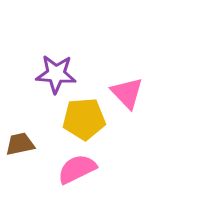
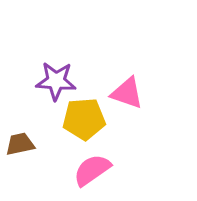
purple star: moved 7 px down
pink triangle: rotated 27 degrees counterclockwise
pink semicircle: moved 15 px right, 1 px down; rotated 9 degrees counterclockwise
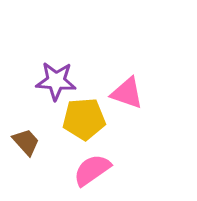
brown trapezoid: moved 6 px right, 2 px up; rotated 60 degrees clockwise
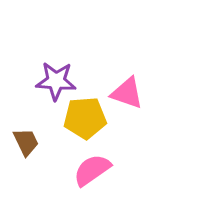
yellow pentagon: moved 1 px right, 1 px up
brown trapezoid: rotated 16 degrees clockwise
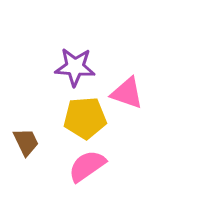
purple star: moved 19 px right, 14 px up
pink semicircle: moved 5 px left, 4 px up
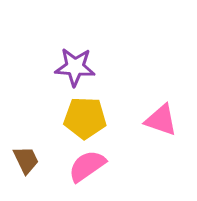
pink triangle: moved 34 px right, 27 px down
yellow pentagon: rotated 6 degrees clockwise
brown trapezoid: moved 18 px down
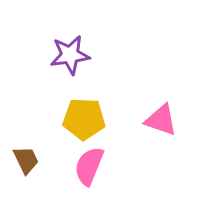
purple star: moved 5 px left, 12 px up; rotated 12 degrees counterclockwise
yellow pentagon: moved 1 px left, 1 px down
pink semicircle: moved 2 px right; rotated 33 degrees counterclockwise
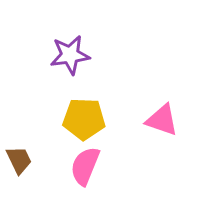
pink triangle: moved 1 px right
brown trapezoid: moved 7 px left
pink semicircle: moved 4 px left
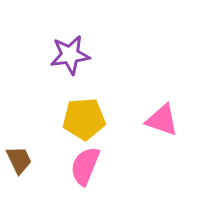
yellow pentagon: rotated 6 degrees counterclockwise
